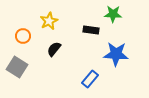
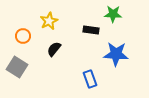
blue rectangle: rotated 60 degrees counterclockwise
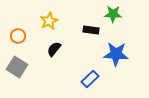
orange circle: moved 5 px left
blue rectangle: rotated 66 degrees clockwise
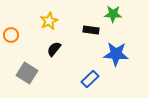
orange circle: moved 7 px left, 1 px up
gray square: moved 10 px right, 6 px down
